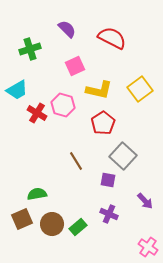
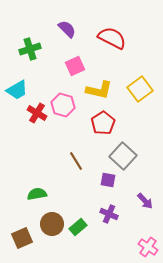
brown square: moved 19 px down
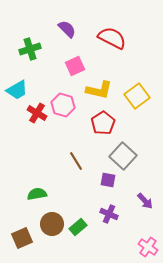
yellow square: moved 3 px left, 7 px down
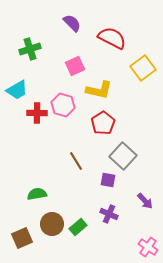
purple semicircle: moved 5 px right, 6 px up
yellow square: moved 6 px right, 28 px up
red cross: rotated 30 degrees counterclockwise
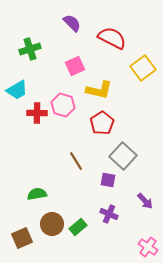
red pentagon: moved 1 px left
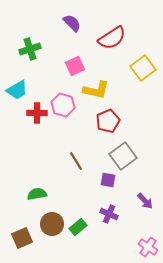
red semicircle: rotated 120 degrees clockwise
yellow L-shape: moved 3 px left
red pentagon: moved 6 px right, 2 px up; rotated 10 degrees clockwise
gray square: rotated 12 degrees clockwise
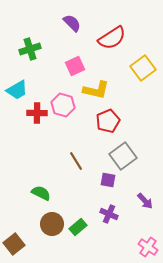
green semicircle: moved 4 px right, 1 px up; rotated 36 degrees clockwise
brown square: moved 8 px left, 6 px down; rotated 15 degrees counterclockwise
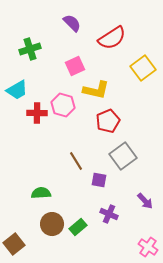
purple square: moved 9 px left
green semicircle: rotated 30 degrees counterclockwise
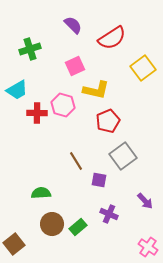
purple semicircle: moved 1 px right, 2 px down
